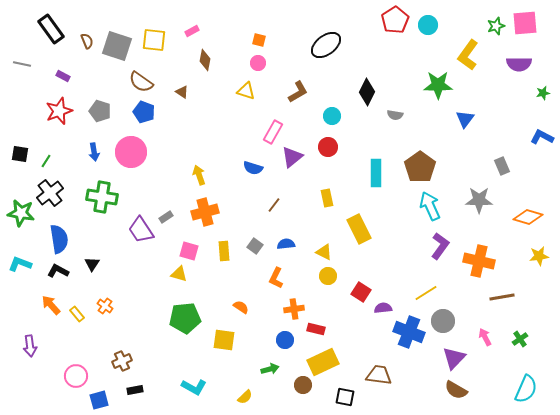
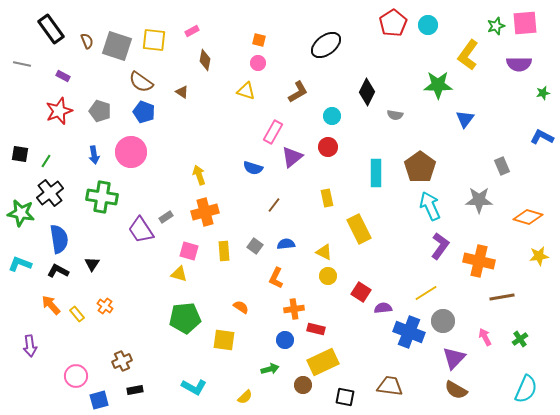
red pentagon at (395, 20): moved 2 px left, 3 px down
blue arrow at (94, 152): moved 3 px down
brown trapezoid at (379, 375): moved 11 px right, 11 px down
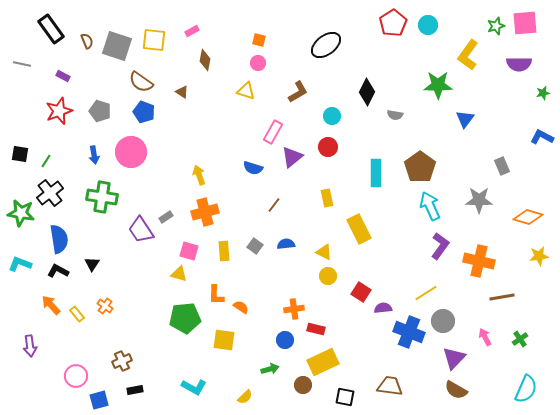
orange L-shape at (276, 278): moved 60 px left, 17 px down; rotated 25 degrees counterclockwise
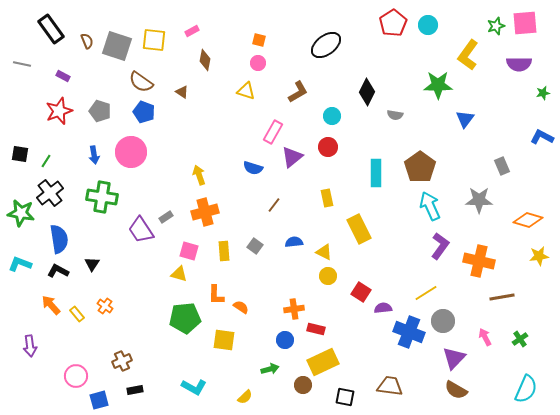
orange diamond at (528, 217): moved 3 px down
blue semicircle at (286, 244): moved 8 px right, 2 px up
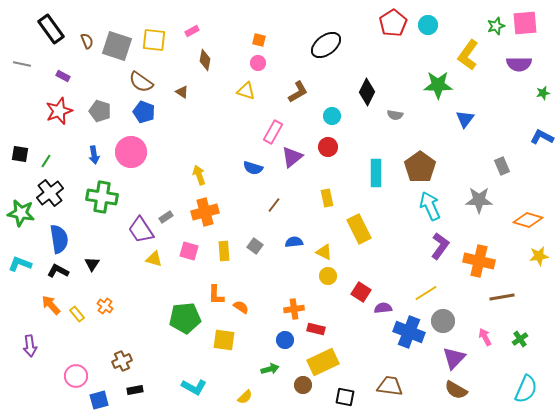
yellow triangle at (179, 274): moved 25 px left, 15 px up
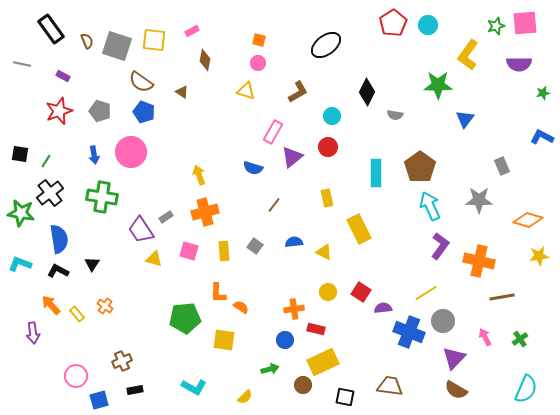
yellow circle at (328, 276): moved 16 px down
orange L-shape at (216, 295): moved 2 px right, 2 px up
purple arrow at (30, 346): moved 3 px right, 13 px up
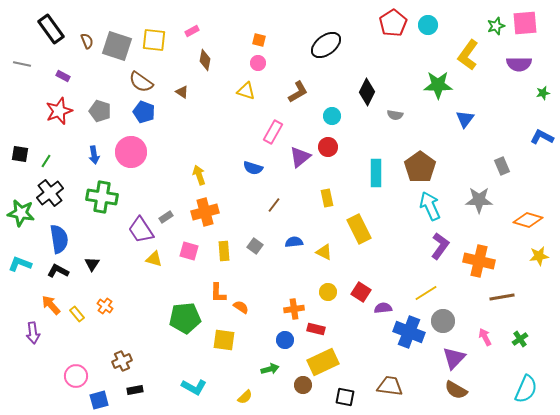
purple triangle at (292, 157): moved 8 px right
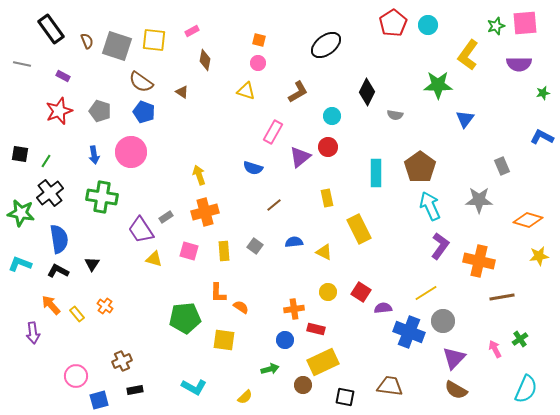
brown line at (274, 205): rotated 14 degrees clockwise
pink arrow at (485, 337): moved 10 px right, 12 px down
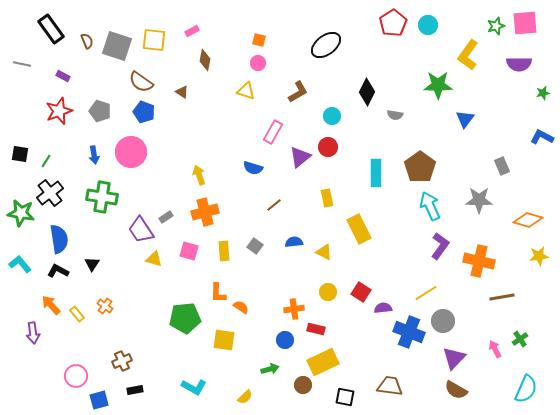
cyan L-shape at (20, 264): rotated 30 degrees clockwise
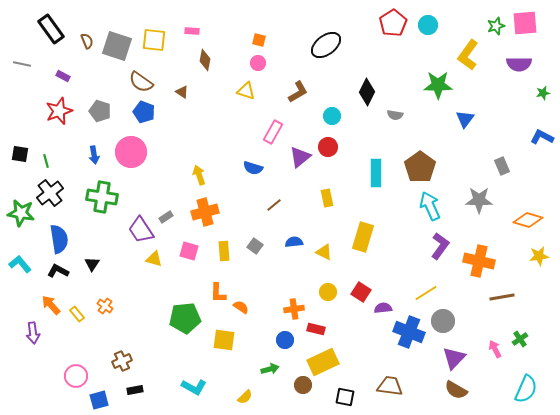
pink rectangle at (192, 31): rotated 32 degrees clockwise
green line at (46, 161): rotated 48 degrees counterclockwise
yellow rectangle at (359, 229): moved 4 px right, 8 px down; rotated 44 degrees clockwise
